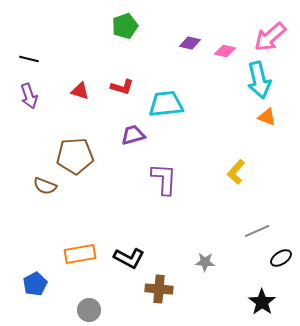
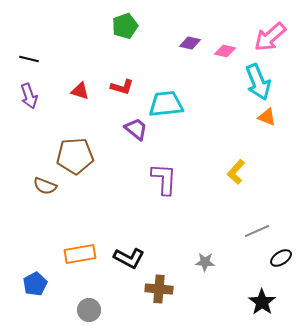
cyan arrow: moved 1 px left, 2 px down; rotated 9 degrees counterclockwise
purple trapezoid: moved 3 px right, 6 px up; rotated 55 degrees clockwise
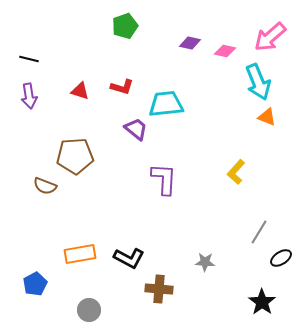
purple arrow: rotated 10 degrees clockwise
gray line: moved 2 px right, 1 px down; rotated 35 degrees counterclockwise
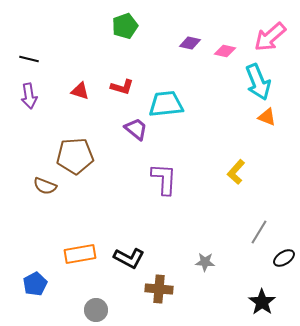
black ellipse: moved 3 px right
gray circle: moved 7 px right
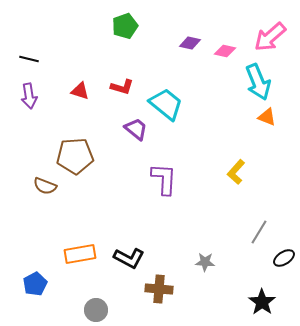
cyan trapezoid: rotated 45 degrees clockwise
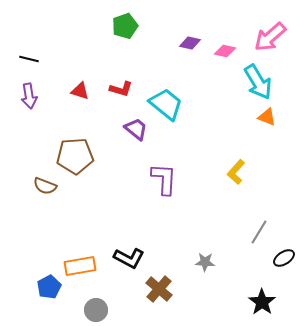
cyan arrow: rotated 9 degrees counterclockwise
red L-shape: moved 1 px left, 2 px down
orange rectangle: moved 12 px down
blue pentagon: moved 14 px right, 3 px down
brown cross: rotated 36 degrees clockwise
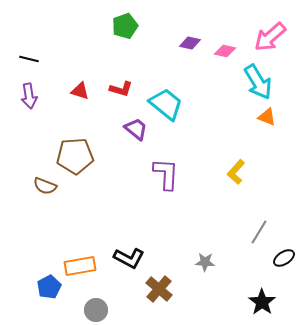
purple L-shape: moved 2 px right, 5 px up
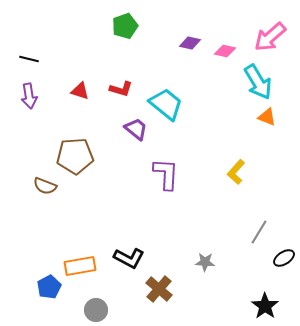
black star: moved 3 px right, 4 px down
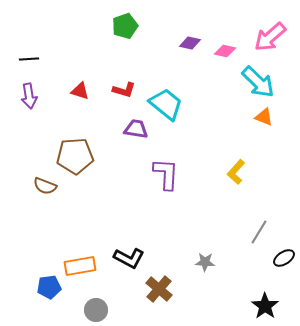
black line: rotated 18 degrees counterclockwise
cyan arrow: rotated 15 degrees counterclockwise
red L-shape: moved 3 px right, 1 px down
orange triangle: moved 3 px left
purple trapezoid: rotated 30 degrees counterclockwise
blue pentagon: rotated 20 degrees clockwise
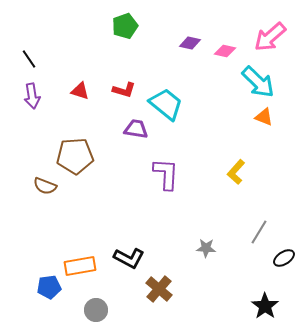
black line: rotated 60 degrees clockwise
purple arrow: moved 3 px right
gray star: moved 1 px right, 14 px up
